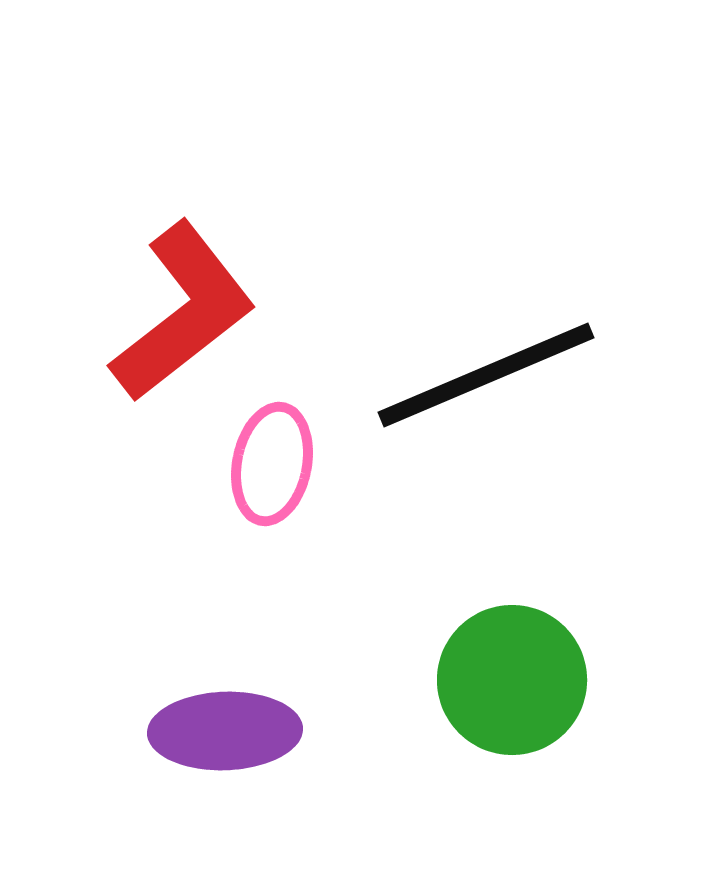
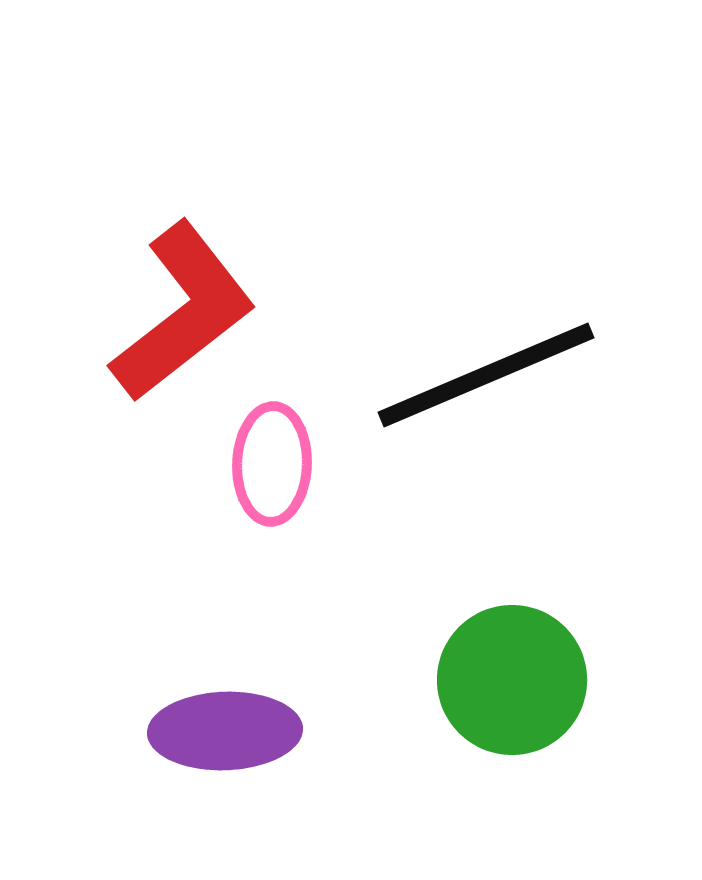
pink ellipse: rotated 9 degrees counterclockwise
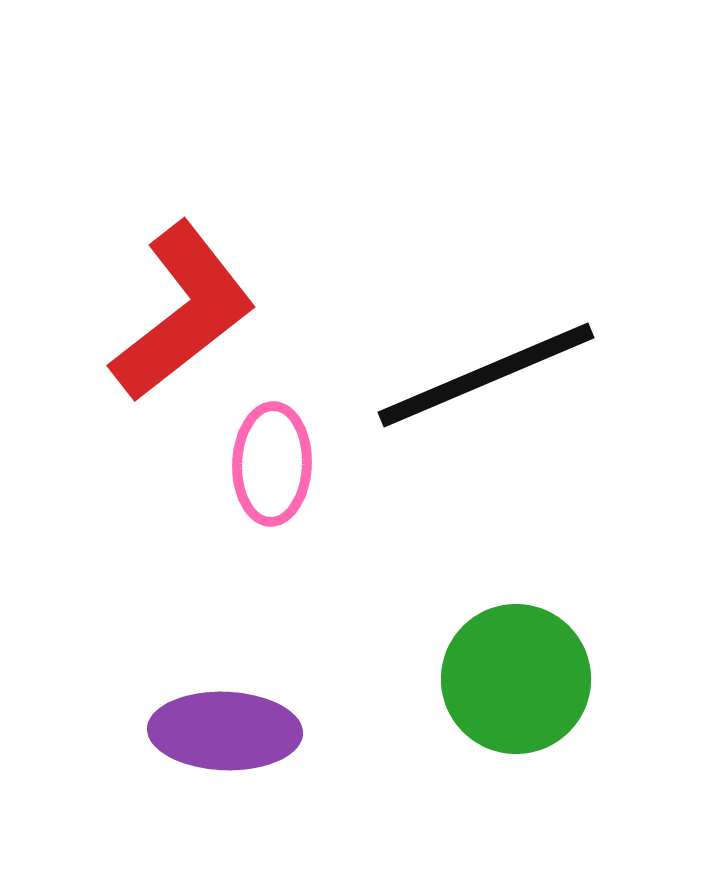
green circle: moved 4 px right, 1 px up
purple ellipse: rotated 4 degrees clockwise
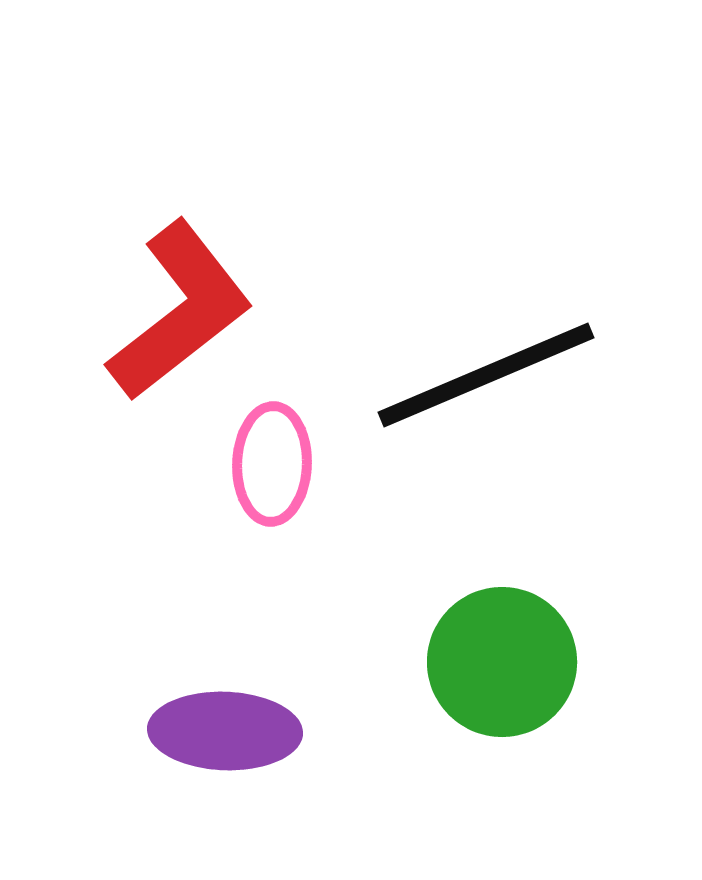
red L-shape: moved 3 px left, 1 px up
green circle: moved 14 px left, 17 px up
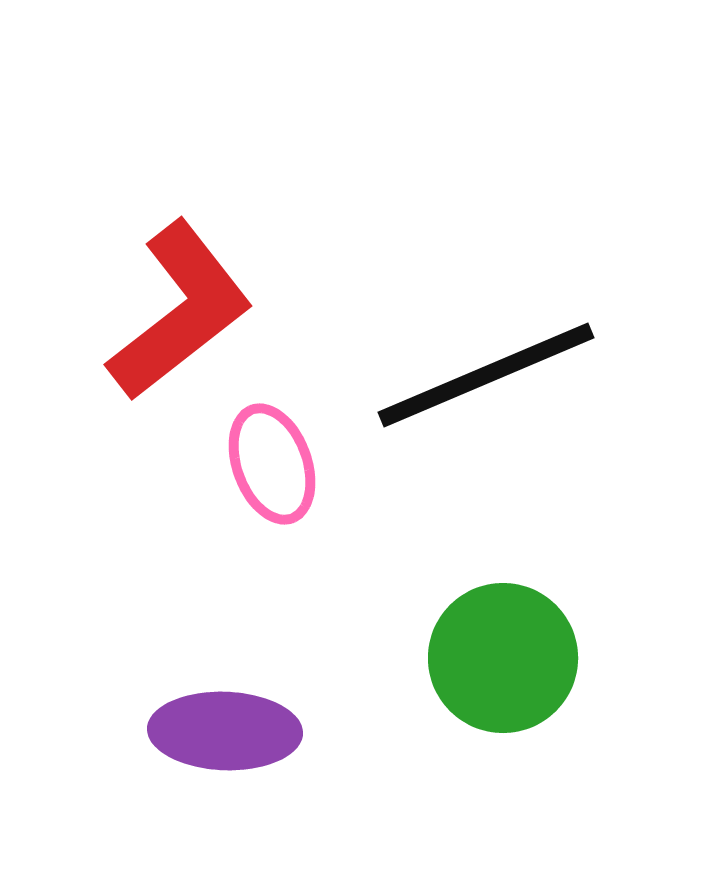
pink ellipse: rotated 22 degrees counterclockwise
green circle: moved 1 px right, 4 px up
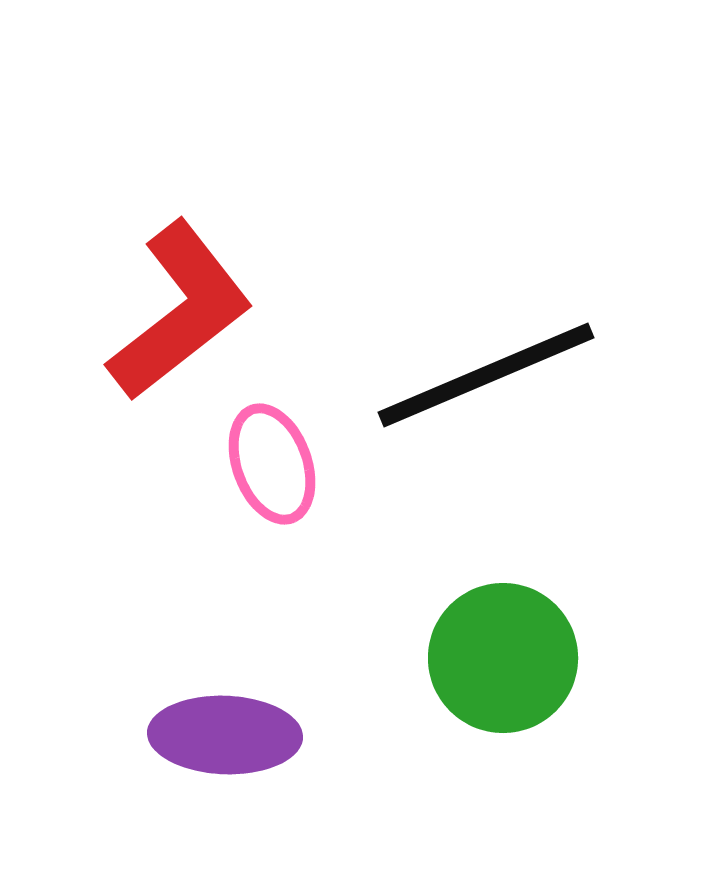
purple ellipse: moved 4 px down
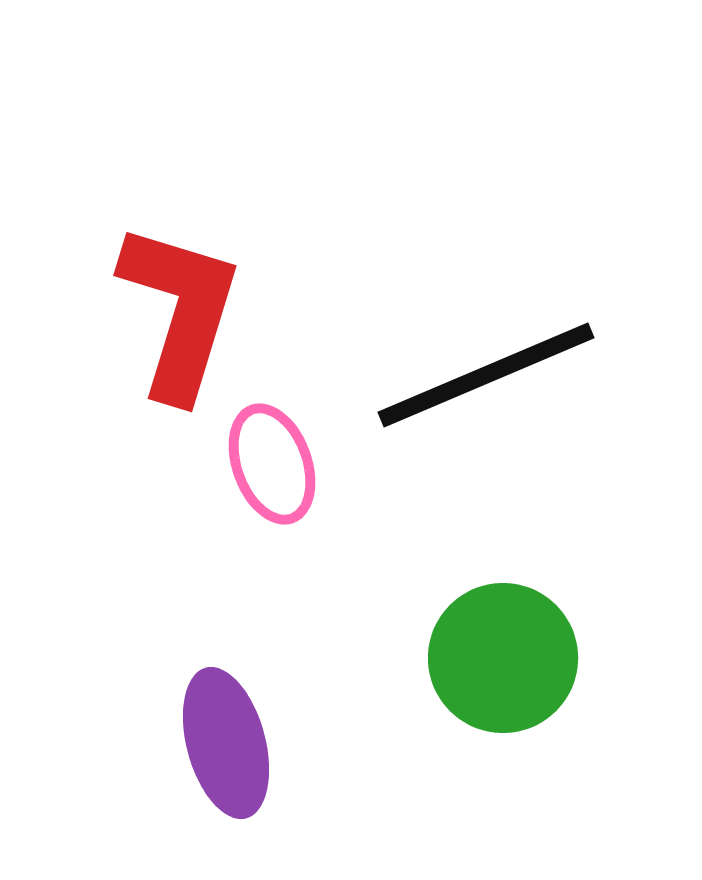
red L-shape: rotated 35 degrees counterclockwise
purple ellipse: moved 1 px right, 8 px down; rotated 73 degrees clockwise
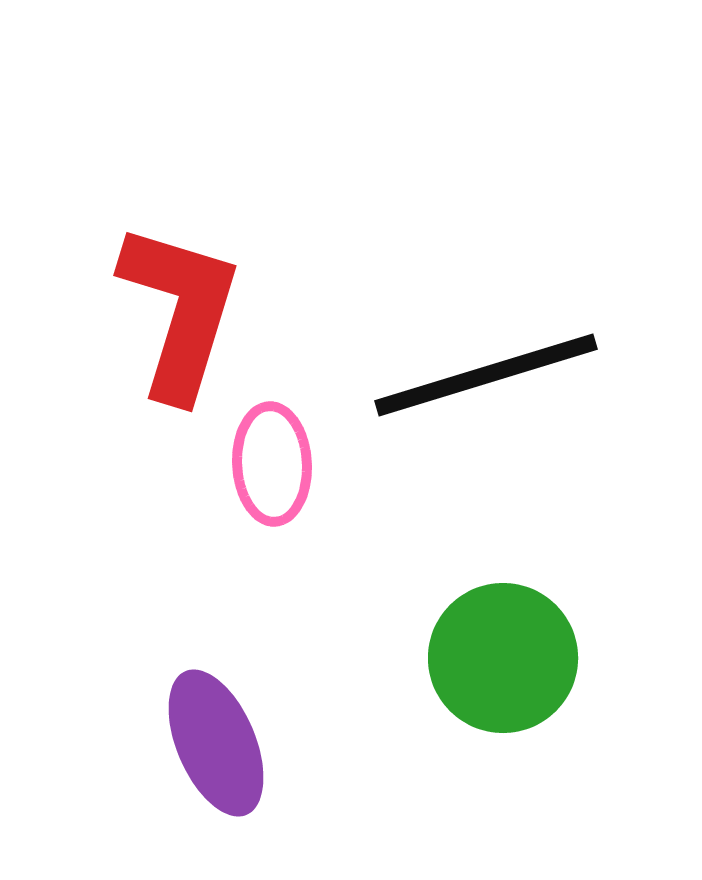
black line: rotated 6 degrees clockwise
pink ellipse: rotated 17 degrees clockwise
purple ellipse: moved 10 px left; rotated 8 degrees counterclockwise
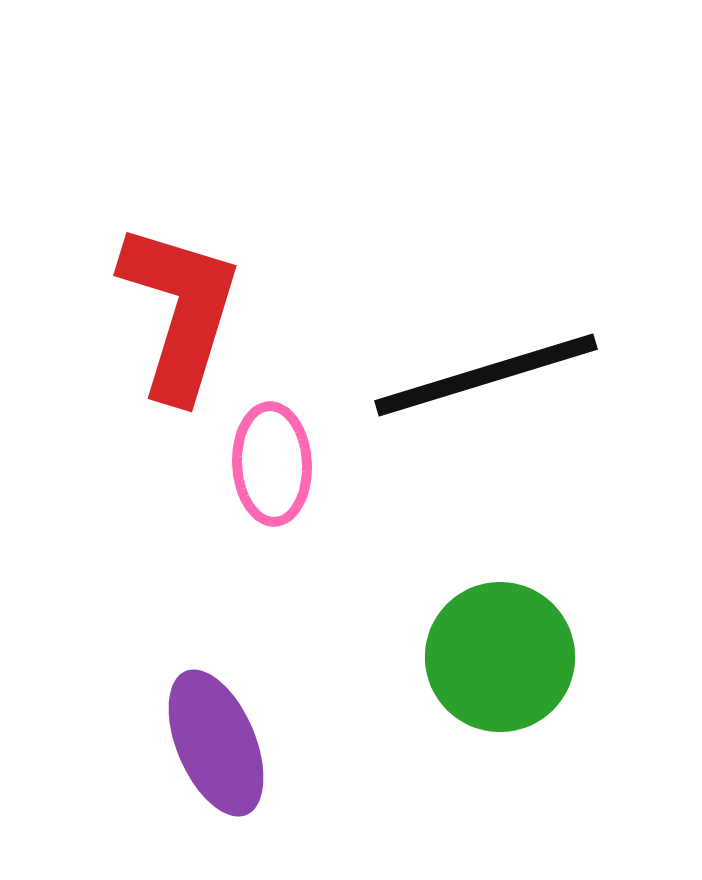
green circle: moved 3 px left, 1 px up
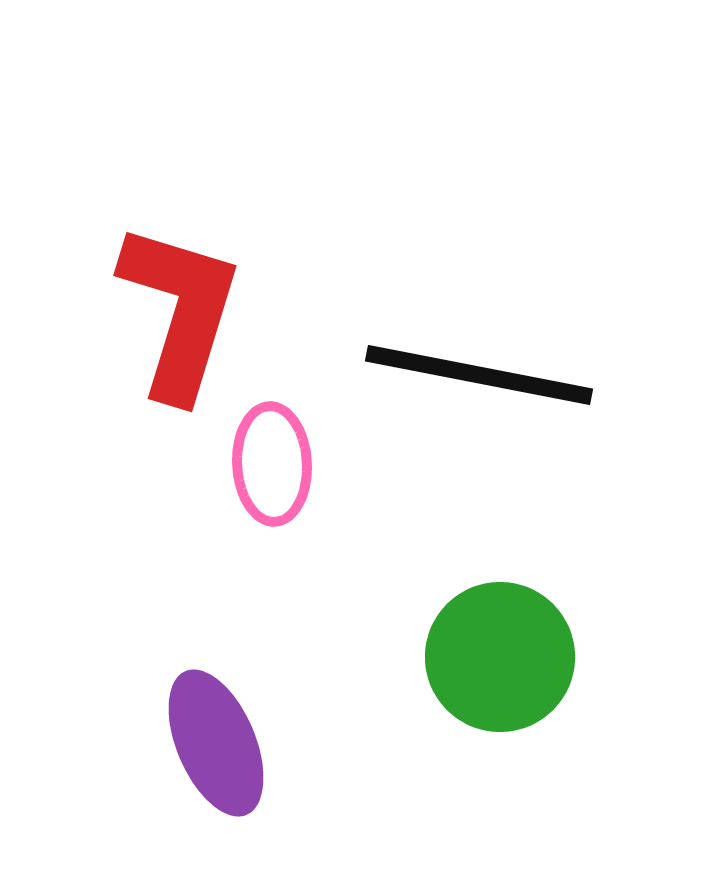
black line: moved 7 px left; rotated 28 degrees clockwise
